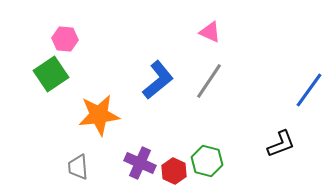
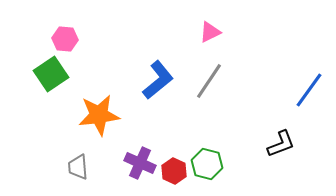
pink triangle: rotated 50 degrees counterclockwise
green hexagon: moved 3 px down
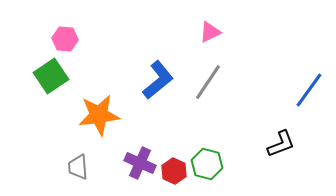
green square: moved 2 px down
gray line: moved 1 px left, 1 px down
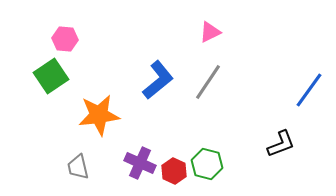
gray trapezoid: rotated 8 degrees counterclockwise
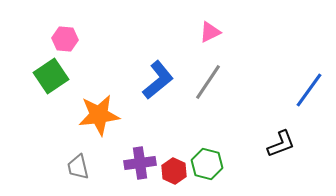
purple cross: rotated 32 degrees counterclockwise
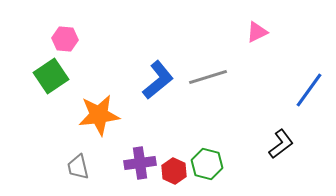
pink triangle: moved 47 px right
gray line: moved 5 px up; rotated 39 degrees clockwise
black L-shape: rotated 16 degrees counterclockwise
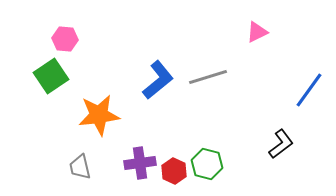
gray trapezoid: moved 2 px right
